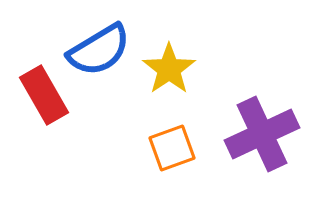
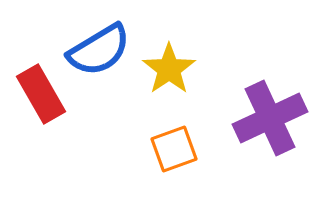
red rectangle: moved 3 px left, 1 px up
purple cross: moved 8 px right, 16 px up
orange square: moved 2 px right, 1 px down
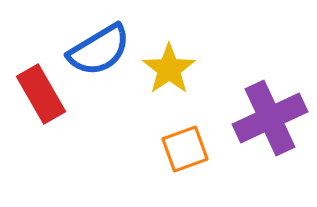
orange square: moved 11 px right
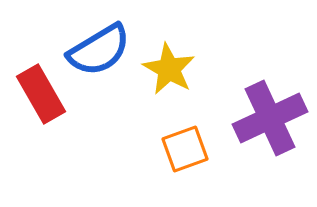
yellow star: rotated 8 degrees counterclockwise
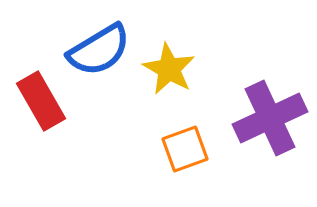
red rectangle: moved 7 px down
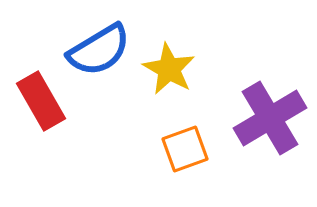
purple cross: rotated 6 degrees counterclockwise
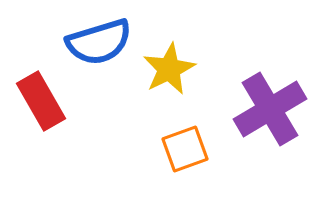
blue semicircle: moved 8 px up; rotated 14 degrees clockwise
yellow star: rotated 16 degrees clockwise
purple cross: moved 9 px up
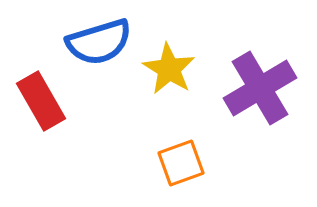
yellow star: rotated 14 degrees counterclockwise
purple cross: moved 10 px left, 21 px up
orange square: moved 4 px left, 14 px down
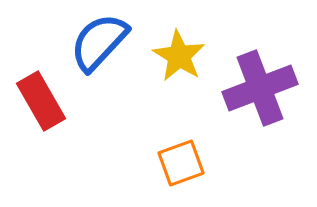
blue semicircle: rotated 150 degrees clockwise
yellow star: moved 10 px right, 13 px up
purple cross: rotated 10 degrees clockwise
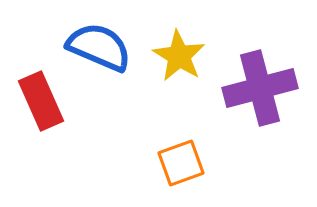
blue semicircle: moved 5 px down; rotated 70 degrees clockwise
purple cross: rotated 6 degrees clockwise
red rectangle: rotated 6 degrees clockwise
